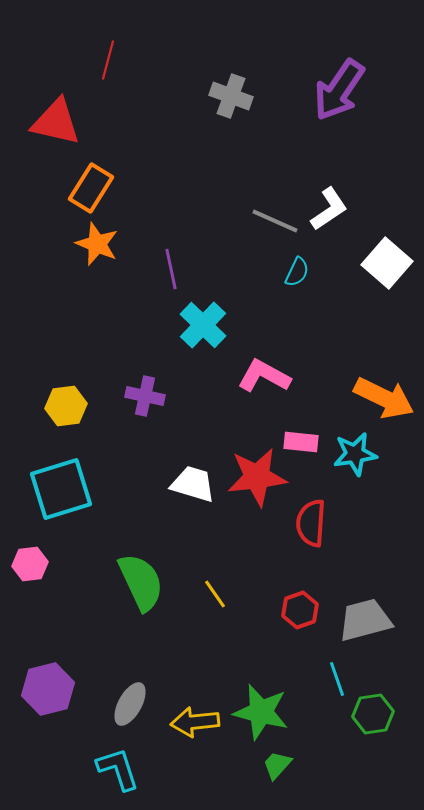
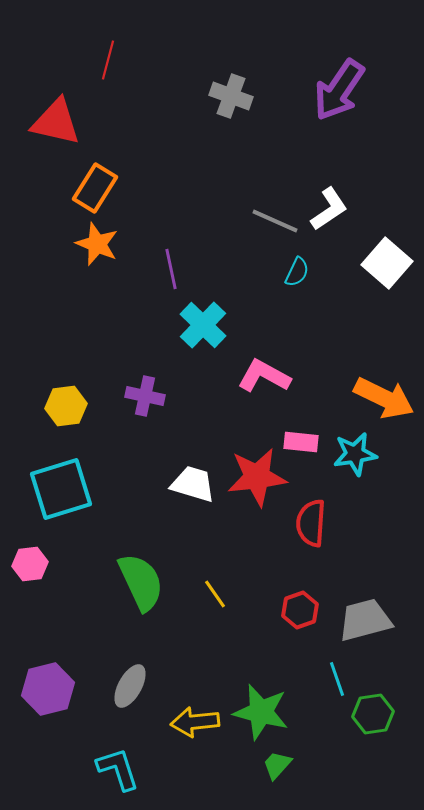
orange rectangle: moved 4 px right
gray ellipse: moved 18 px up
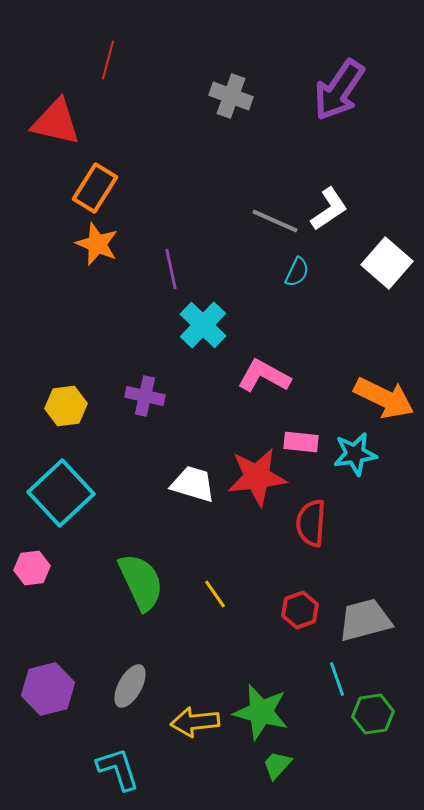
cyan square: moved 4 px down; rotated 26 degrees counterclockwise
pink hexagon: moved 2 px right, 4 px down
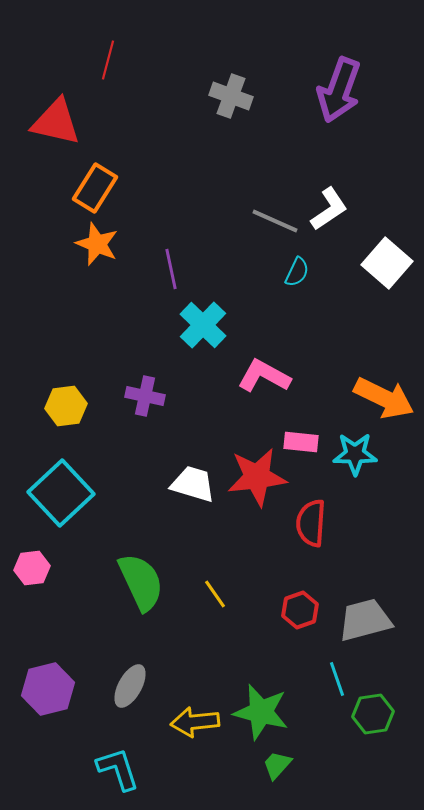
purple arrow: rotated 14 degrees counterclockwise
cyan star: rotated 9 degrees clockwise
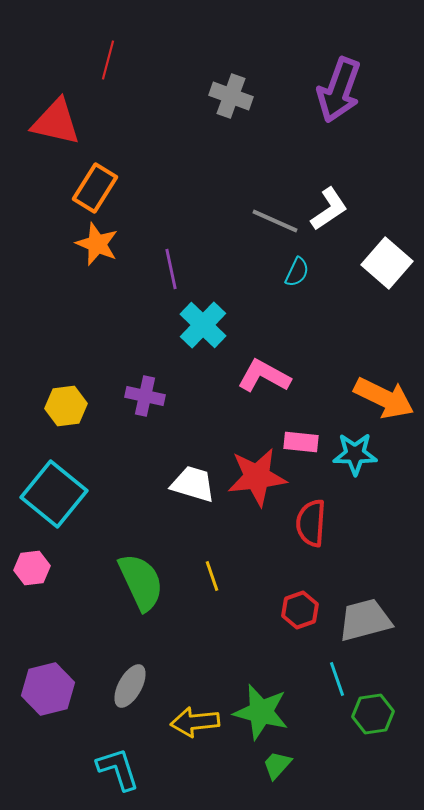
cyan square: moved 7 px left, 1 px down; rotated 8 degrees counterclockwise
yellow line: moved 3 px left, 18 px up; rotated 16 degrees clockwise
